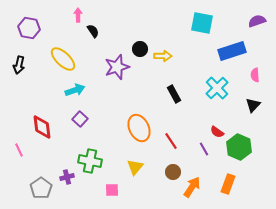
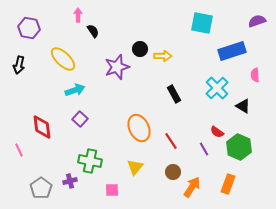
black triangle: moved 10 px left, 1 px down; rotated 42 degrees counterclockwise
purple cross: moved 3 px right, 4 px down
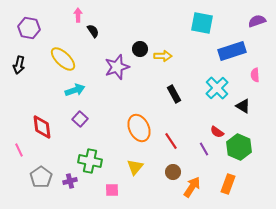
gray pentagon: moved 11 px up
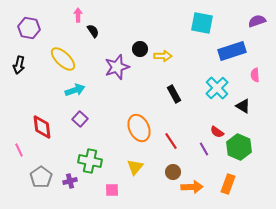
orange arrow: rotated 55 degrees clockwise
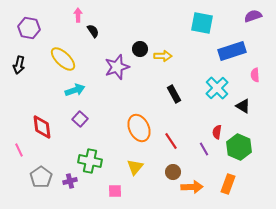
purple semicircle: moved 4 px left, 5 px up
red semicircle: rotated 64 degrees clockwise
pink square: moved 3 px right, 1 px down
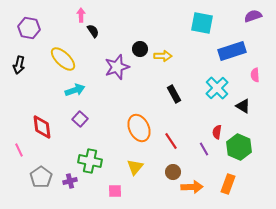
pink arrow: moved 3 px right
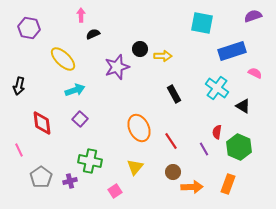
black semicircle: moved 3 px down; rotated 80 degrees counterclockwise
black arrow: moved 21 px down
pink semicircle: moved 2 px up; rotated 120 degrees clockwise
cyan cross: rotated 10 degrees counterclockwise
red diamond: moved 4 px up
pink square: rotated 32 degrees counterclockwise
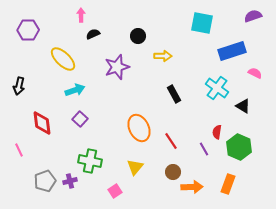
purple hexagon: moved 1 px left, 2 px down; rotated 10 degrees counterclockwise
black circle: moved 2 px left, 13 px up
gray pentagon: moved 4 px right, 4 px down; rotated 15 degrees clockwise
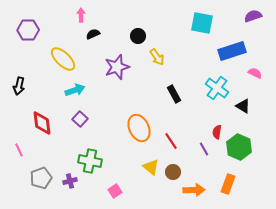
yellow arrow: moved 6 px left, 1 px down; rotated 54 degrees clockwise
yellow triangle: moved 16 px right; rotated 30 degrees counterclockwise
gray pentagon: moved 4 px left, 3 px up
orange arrow: moved 2 px right, 3 px down
